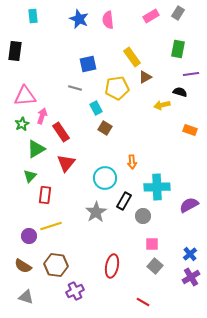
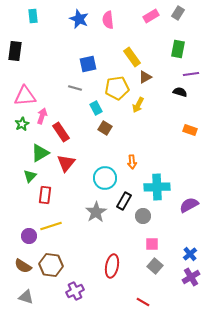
yellow arrow at (162, 105): moved 24 px left; rotated 49 degrees counterclockwise
green triangle at (36, 149): moved 4 px right, 4 px down
brown hexagon at (56, 265): moved 5 px left
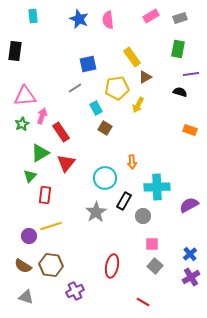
gray rectangle at (178, 13): moved 2 px right, 5 px down; rotated 40 degrees clockwise
gray line at (75, 88): rotated 48 degrees counterclockwise
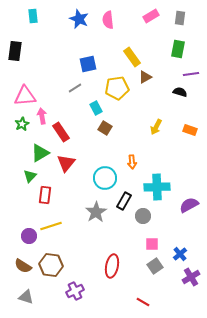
gray rectangle at (180, 18): rotated 64 degrees counterclockwise
yellow arrow at (138, 105): moved 18 px right, 22 px down
pink arrow at (42, 116): rotated 28 degrees counterclockwise
blue cross at (190, 254): moved 10 px left
gray square at (155, 266): rotated 14 degrees clockwise
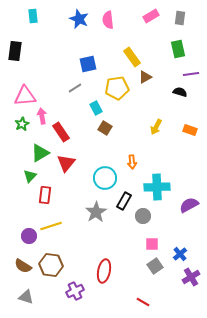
green rectangle at (178, 49): rotated 24 degrees counterclockwise
red ellipse at (112, 266): moved 8 px left, 5 px down
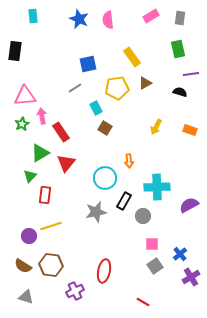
brown triangle at (145, 77): moved 6 px down
orange arrow at (132, 162): moved 3 px left, 1 px up
gray star at (96, 212): rotated 20 degrees clockwise
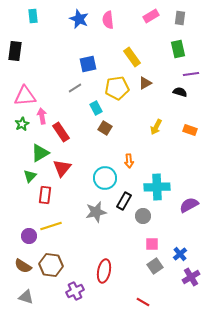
red triangle at (66, 163): moved 4 px left, 5 px down
